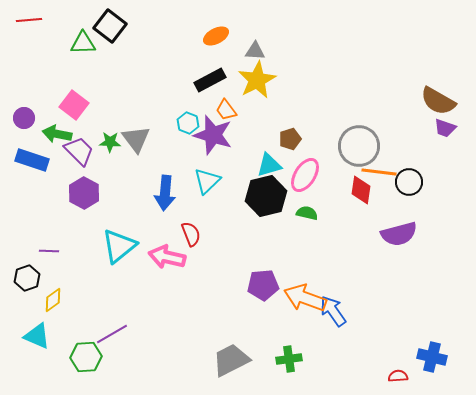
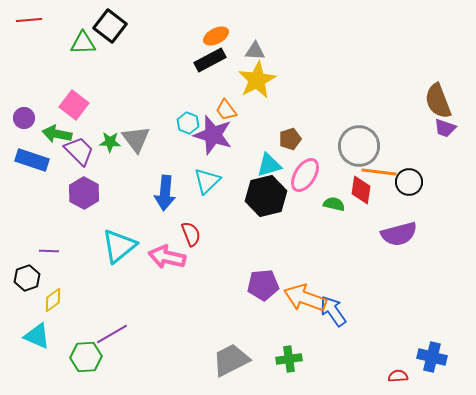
black rectangle at (210, 80): moved 20 px up
brown semicircle at (438, 101): rotated 39 degrees clockwise
green semicircle at (307, 213): moved 27 px right, 9 px up
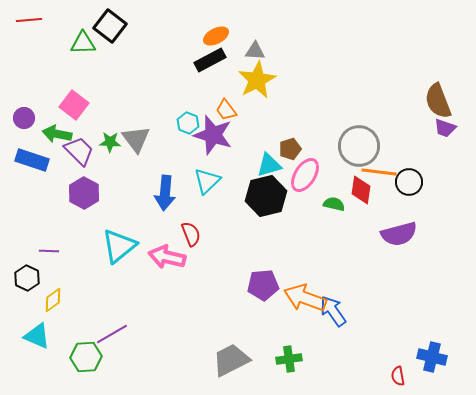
brown pentagon at (290, 139): moved 10 px down
black hexagon at (27, 278): rotated 15 degrees counterclockwise
red semicircle at (398, 376): rotated 96 degrees counterclockwise
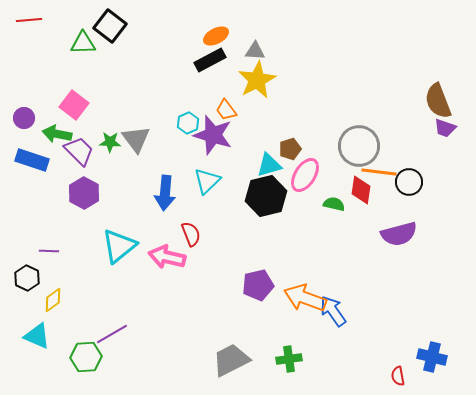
cyan hexagon at (188, 123): rotated 15 degrees clockwise
purple pentagon at (263, 285): moved 5 px left; rotated 8 degrees counterclockwise
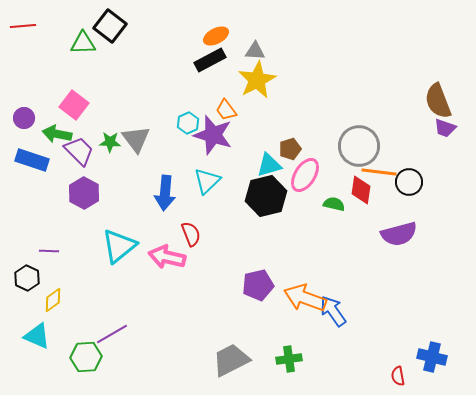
red line at (29, 20): moved 6 px left, 6 px down
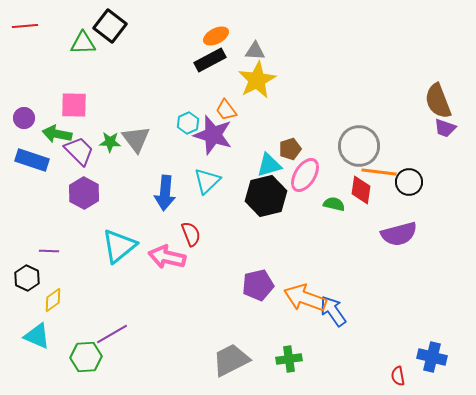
red line at (23, 26): moved 2 px right
pink square at (74, 105): rotated 36 degrees counterclockwise
